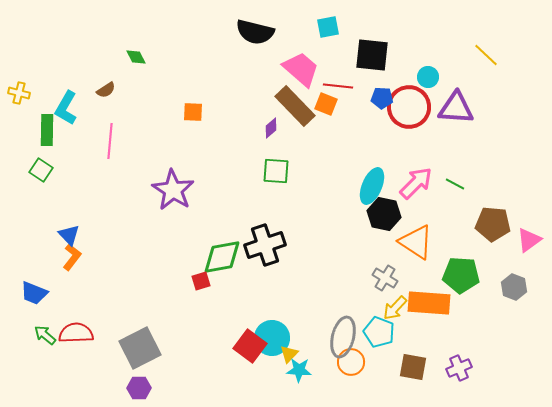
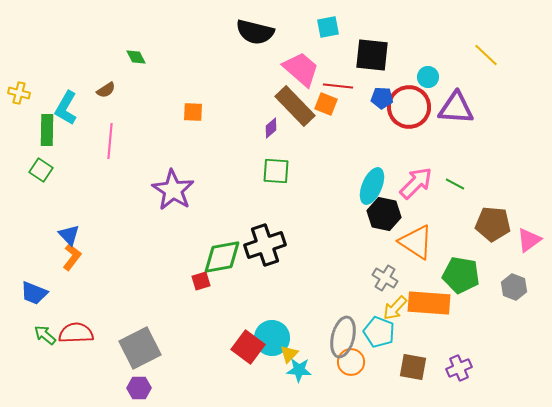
green pentagon at (461, 275): rotated 6 degrees clockwise
red square at (250, 346): moved 2 px left, 1 px down
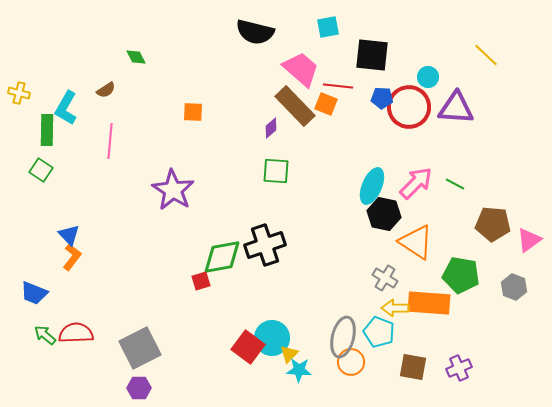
yellow arrow at (395, 308): rotated 48 degrees clockwise
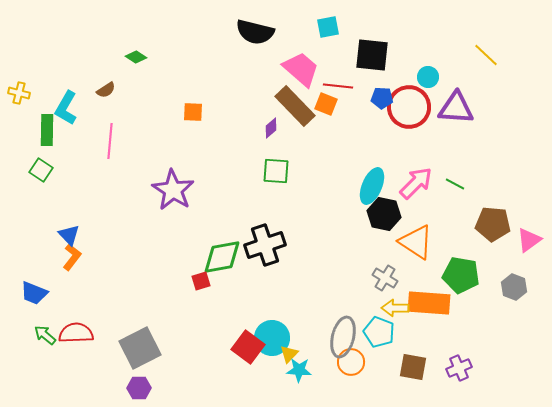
green diamond at (136, 57): rotated 30 degrees counterclockwise
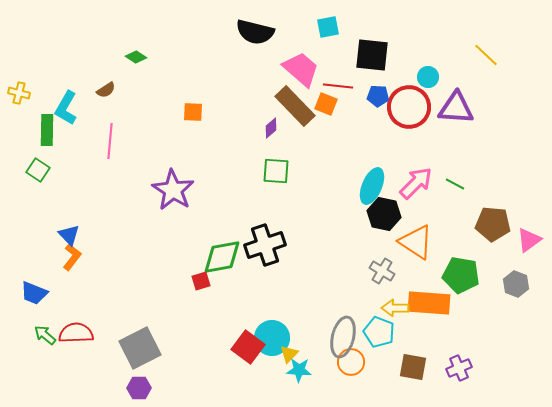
blue pentagon at (382, 98): moved 4 px left, 2 px up
green square at (41, 170): moved 3 px left
gray cross at (385, 278): moved 3 px left, 7 px up
gray hexagon at (514, 287): moved 2 px right, 3 px up
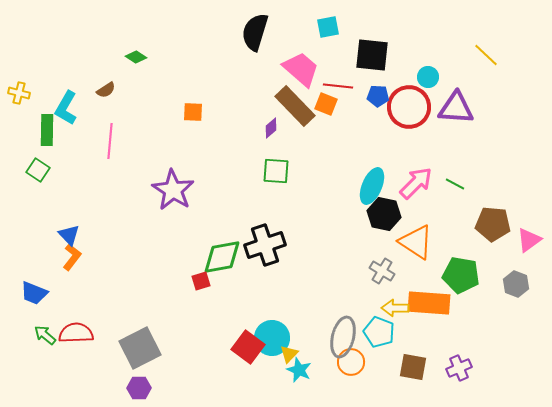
black semicircle at (255, 32): rotated 93 degrees clockwise
cyan star at (299, 370): rotated 20 degrees clockwise
